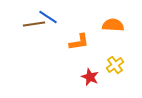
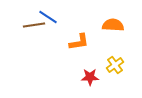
brown line: moved 1 px down
red star: rotated 24 degrees counterclockwise
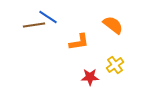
orange semicircle: rotated 35 degrees clockwise
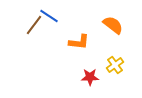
blue line: moved 1 px right, 1 px up
brown line: rotated 45 degrees counterclockwise
orange L-shape: rotated 15 degrees clockwise
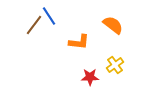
blue line: rotated 24 degrees clockwise
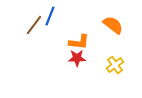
blue line: moved 1 px right; rotated 54 degrees clockwise
red star: moved 13 px left, 19 px up
